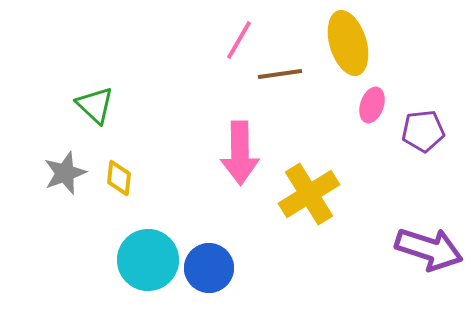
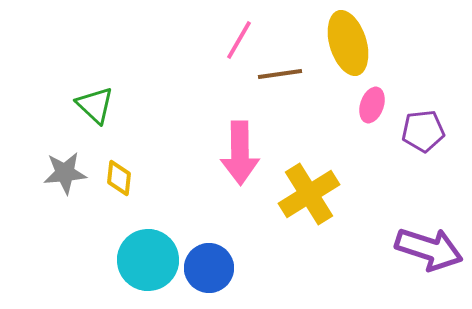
gray star: rotated 15 degrees clockwise
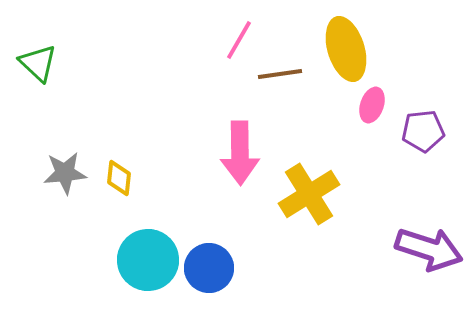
yellow ellipse: moved 2 px left, 6 px down
green triangle: moved 57 px left, 42 px up
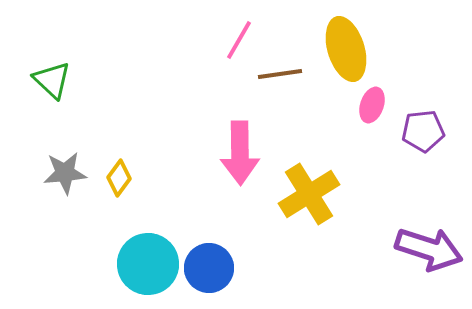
green triangle: moved 14 px right, 17 px down
yellow diamond: rotated 30 degrees clockwise
cyan circle: moved 4 px down
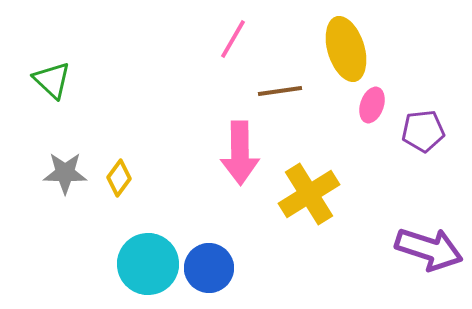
pink line: moved 6 px left, 1 px up
brown line: moved 17 px down
gray star: rotated 6 degrees clockwise
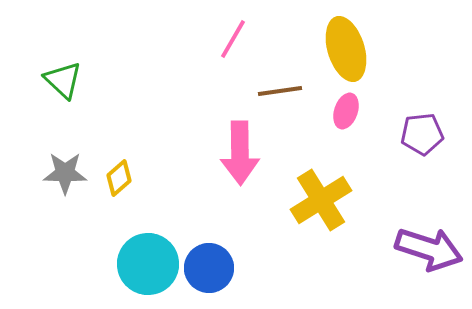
green triangle: moved 11 px right
pink ellipse: moved 26 px left, 6 px down
purple pentagon: moved 1 px left, 3 px down
yellow diamond: rotated 12 degrees clockwise
yellow cross: moved 12 px right, 6 px down
